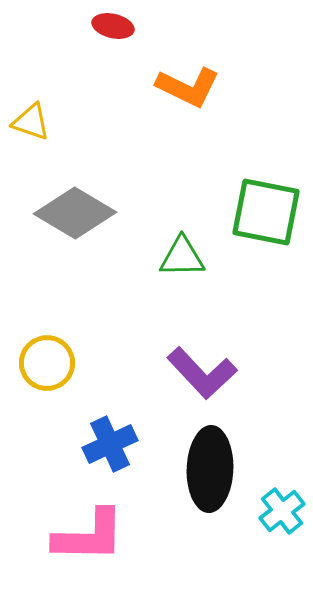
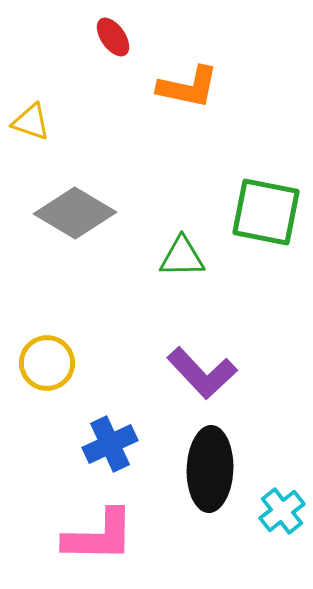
red ellipse: moved 11 px down; rotated 42 degrees clockwise
orange L-shape: rotated 14 degrees counterclockwise
pink L-shape: moved 10 px right
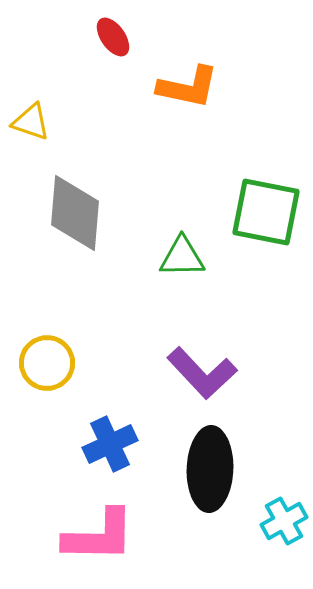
gray diamond: rotated 64 degrees clockwise
cyan cross: moved 2 px right, 10 px down; rotated 9 degrees clockwise
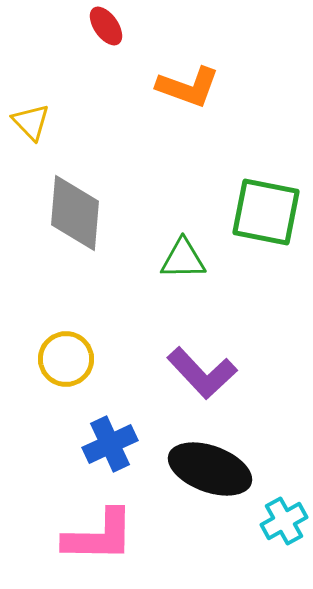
red ellipse: moved 7 px left, 11 px up
orange L-shape: rotated 8 degrees clockwise
yellow triangle: rotated 27 degrees clockwise
green triangle: moved 1 px right, 2 px down
yellow circle: moved 19 px right, 4 px up
black ellipse: rotated 72 degrees counterclockwise
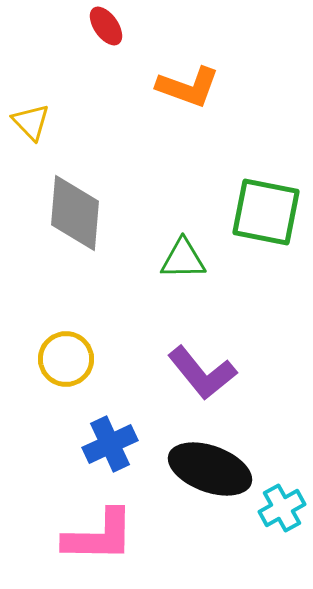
purple L-shape: rotated 4 degrees clockwise
cyan cross: moved 2 px left, 13 px up
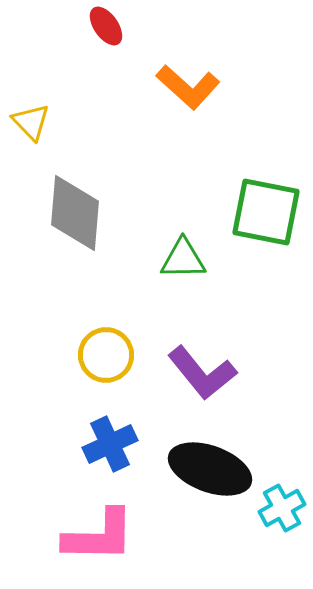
orange L-shape: rotated 22 degrees clockwise
yellow circle: moved 40 px right, 4 px up
